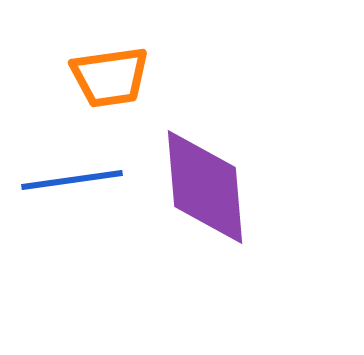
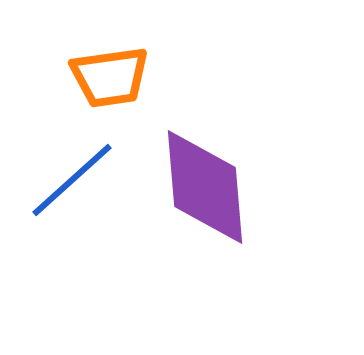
blue line: rotated 34 degrees counterclockwise
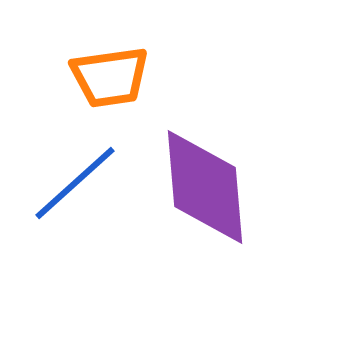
blue line: moved 3 px right, 3 px down
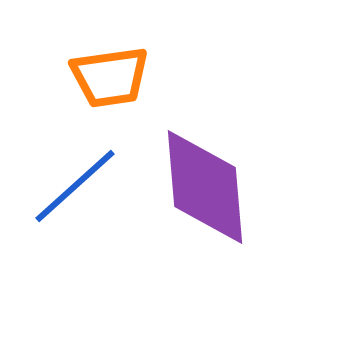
blue line: moved 3 px down
